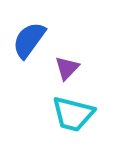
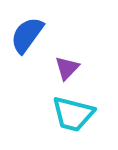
blue semicircle: moved 2 px left, 5 px up
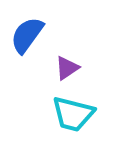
purple triangle: rotated 12 degrees clockwise
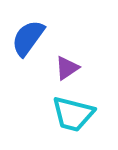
blue semicircle: moved 1 px right, 3 px down
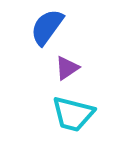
blue semicircle: moved 19 px right, 11 px up
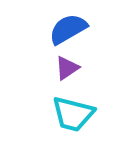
blue semicircle: moved 21 px right, 2 px down; rotated 24 degrees clockwise
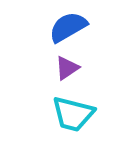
blue semicircle: moved 2 px up
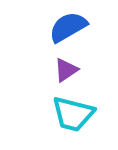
purple triangle: moved 1 px left, 2 px down
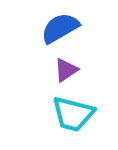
blue semicircle: moved 8 px left, 1 px down
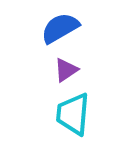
cyan trapezoid: rotated 81 degrees clockwise
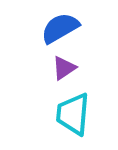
purple triangle: moved 2 px left, 2 px up
